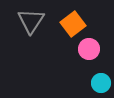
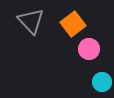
gray triangle: rotated 16 degrees counterclockwise
cyan circle: moved 1 px right, 1 px up
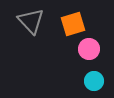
orange square: rotated 20 degrees clockwise
cyan circle: moved 8 px left, 1 px up
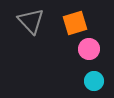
orange square: moved 2 px right, 1 px up
